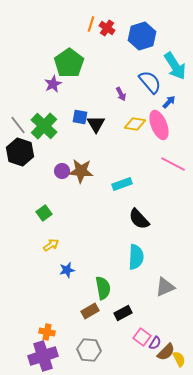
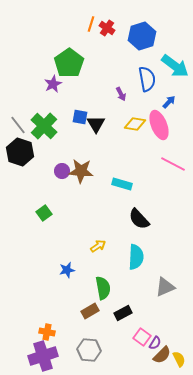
cyan arrow: rotated 20 degrees counterclockwise
blue semicircle: moved 3 px left, 3 px up; rotated 30 degrees clockwise
cyan rectangle: rotated 36 degrees clockwise
yellow arrow: moved 47 px right, 1 px down
brown semicircle: moved 4 px left, 3 px down
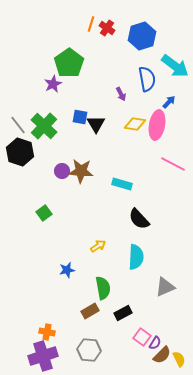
pink ellipse: moved 2 px left; rotated 32 degrees clockwise
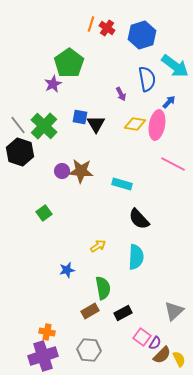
blue hexagon: moved 1 px up
gray triangle: moved 9 px right, 24 px down; rotated 20 degrees counterclockwise
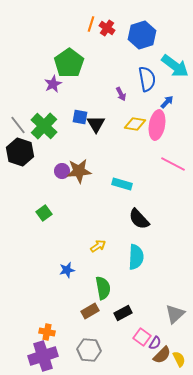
blue arrow: moved 2 px left
brown star: moved 2 px left; rotated 10 degrees counterclockwise
gray triangle: moved 1 px right, 3 px down
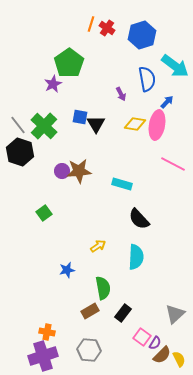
black rectangle: rotated 24 degrees counterclockwise
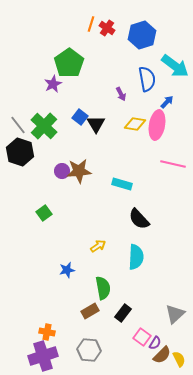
blue square: rotated 28 degrees clockwise
pink line: rotated 15 degrees counterclockwise
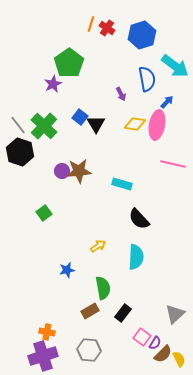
brown semicircle: moved 1 px right, 1 px up
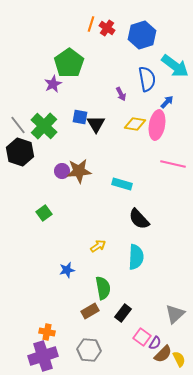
blue square: rotated 28 degrees counterclockwise
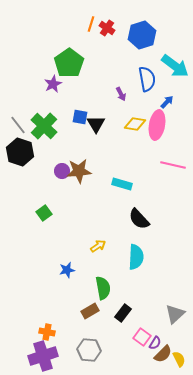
pink line: moved 1 px down
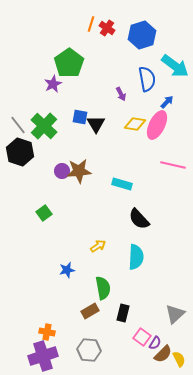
pink ellipse: rotated 16 degrees clockwise
black rectangle: rotated 24 degrees counterclockwise
